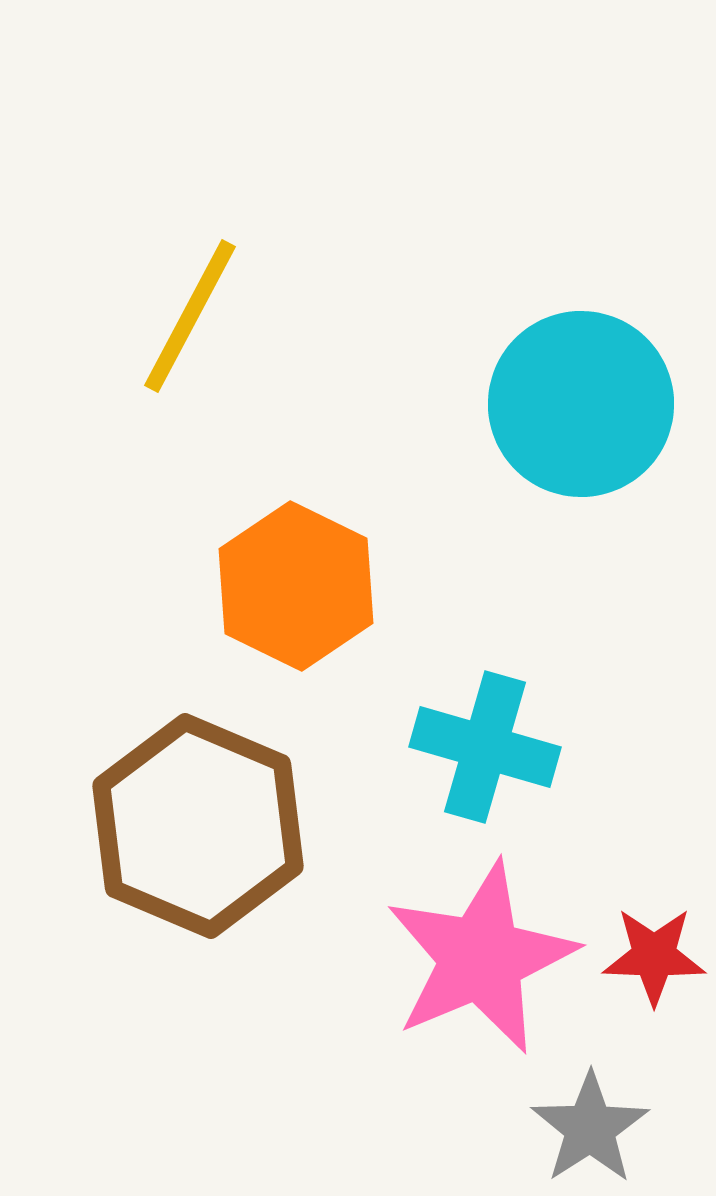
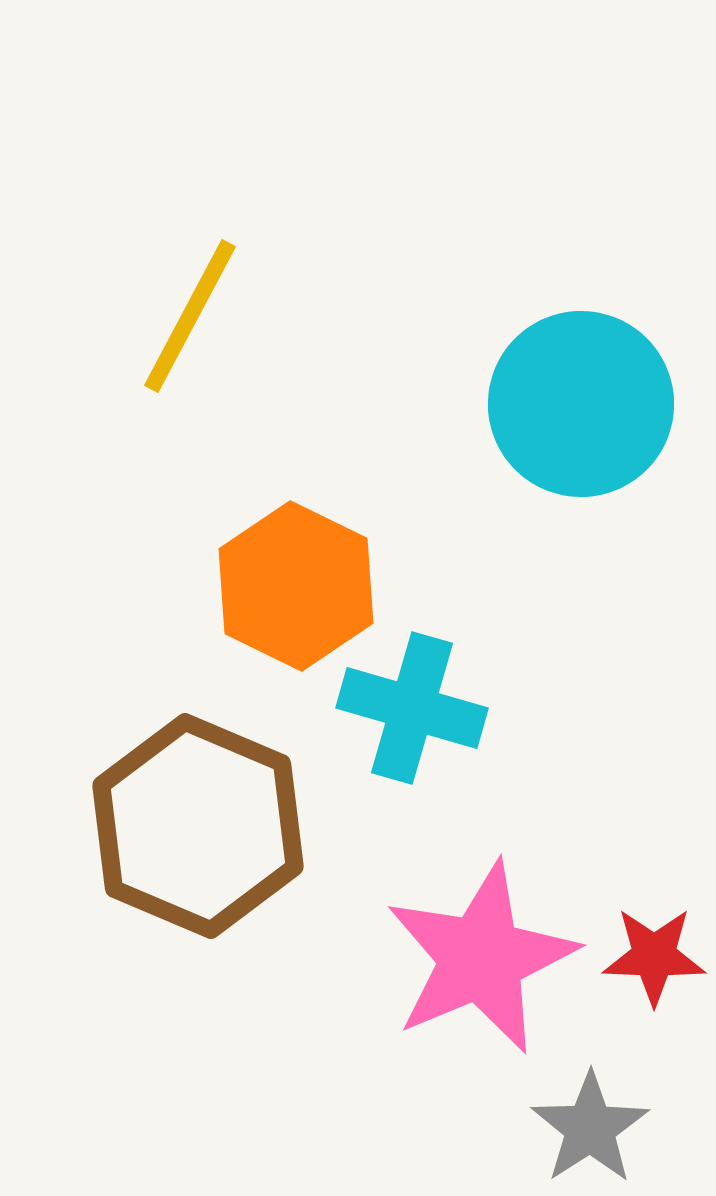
cyan cross: moved 73 px left, 39 px up
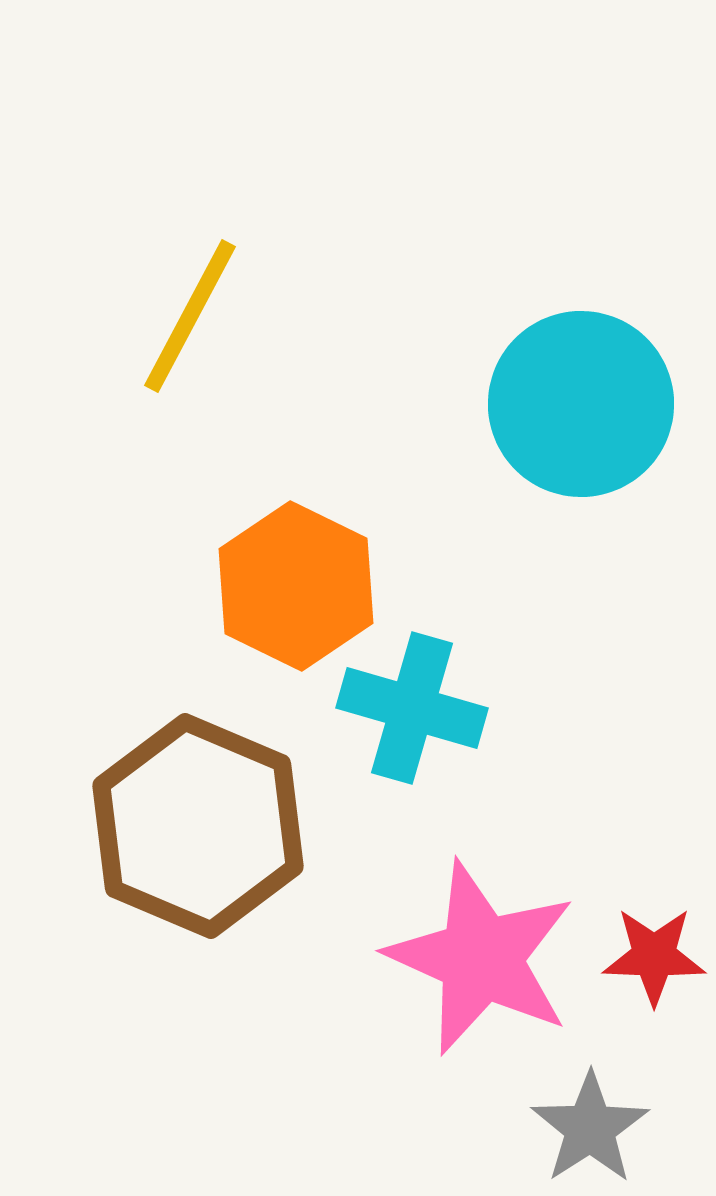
pink star: rotated 25 degrees counterclockwise
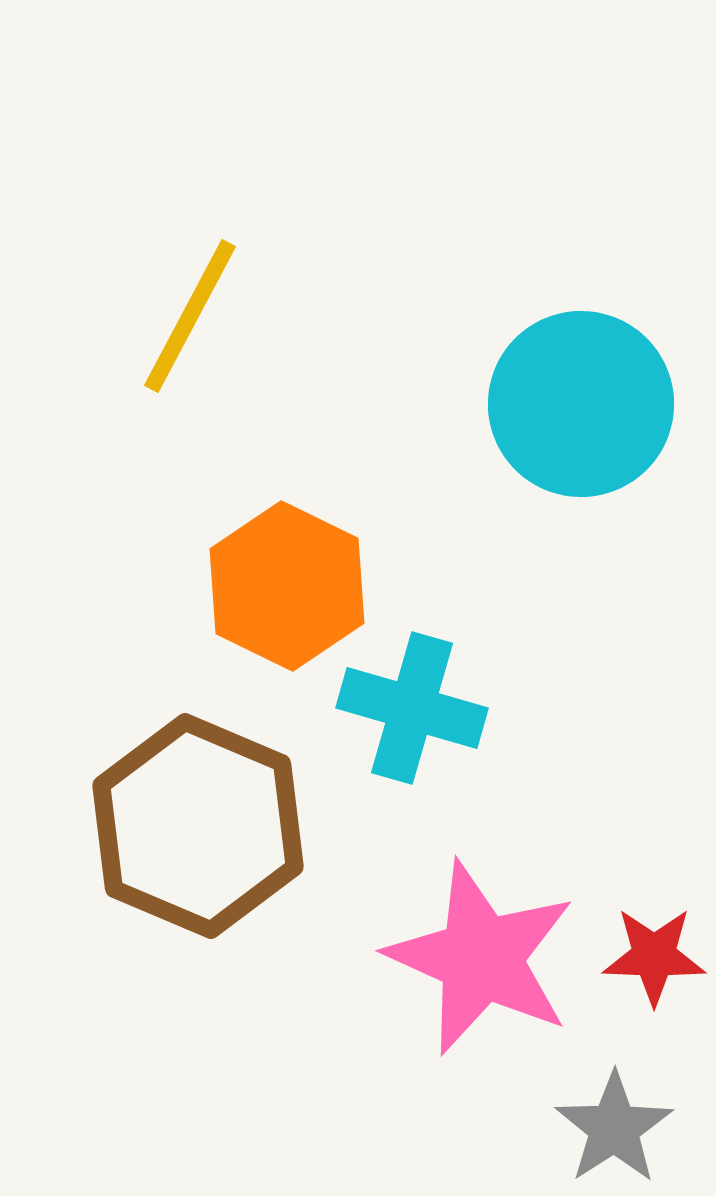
orange hexagon: moved 9 px left
gray star: moved 24 px right
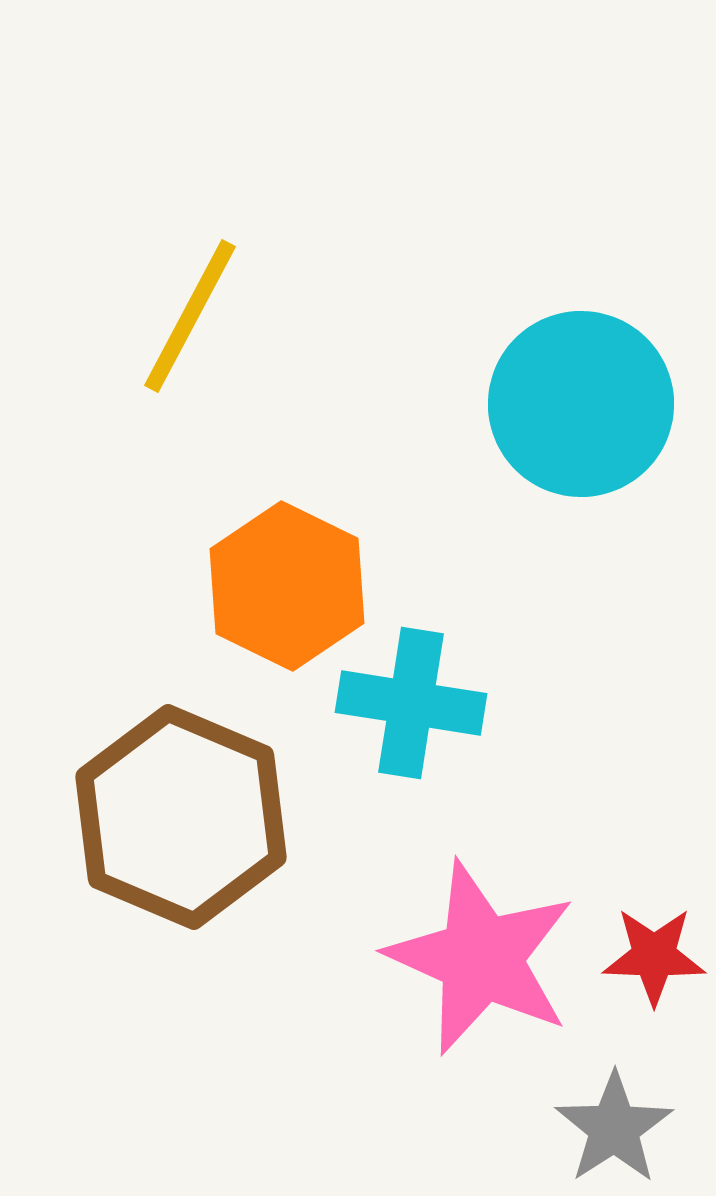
cyan cross: moved 1 px left, 5 px up; rotated 7 degrees counterclockwise
brown hexagon: moved 17 px left, 9 px up
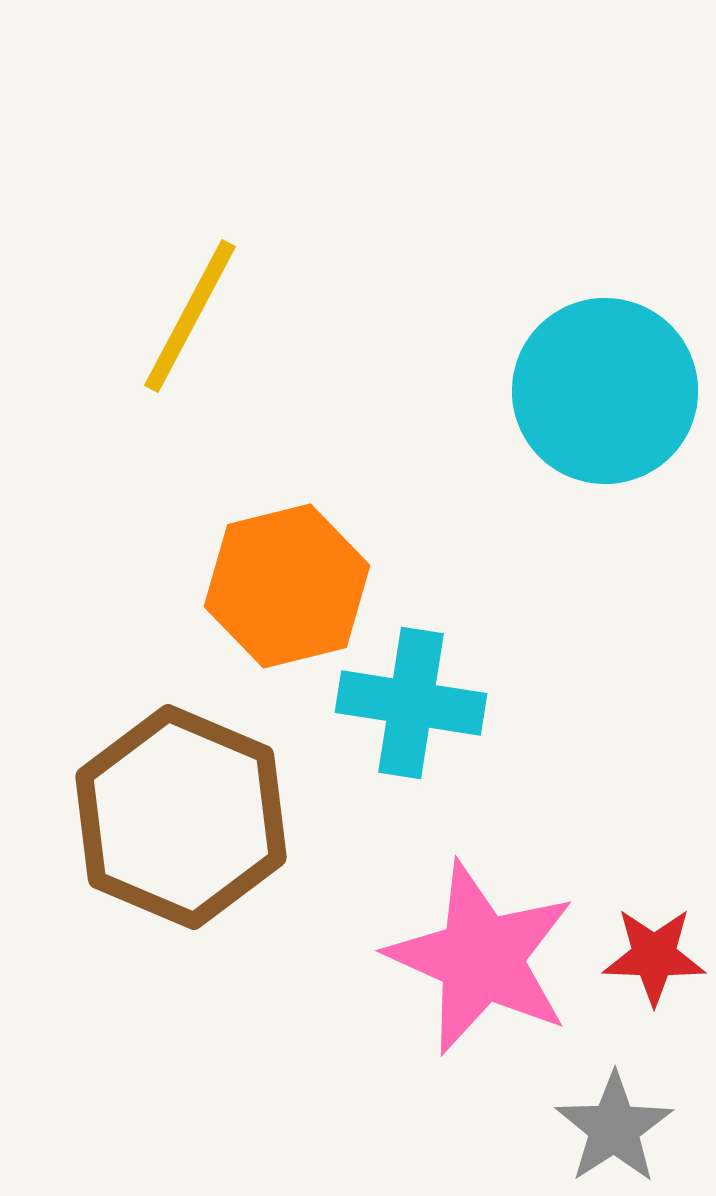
cyan circle: moved 24 px right, 13 px up
orange hexagon: rotated 20 degrees clockwise
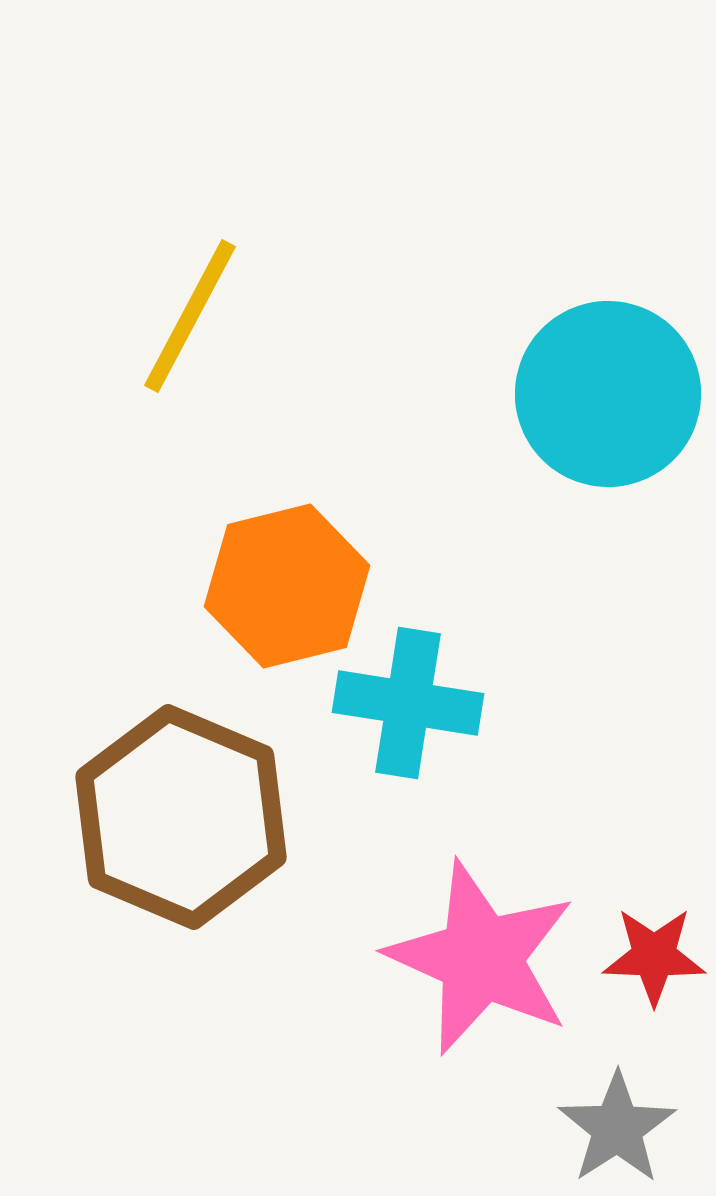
cyan circle: moved 3 px right, 3 px down
cyan cross: moved 3 px left
gray star: moved 3 px right
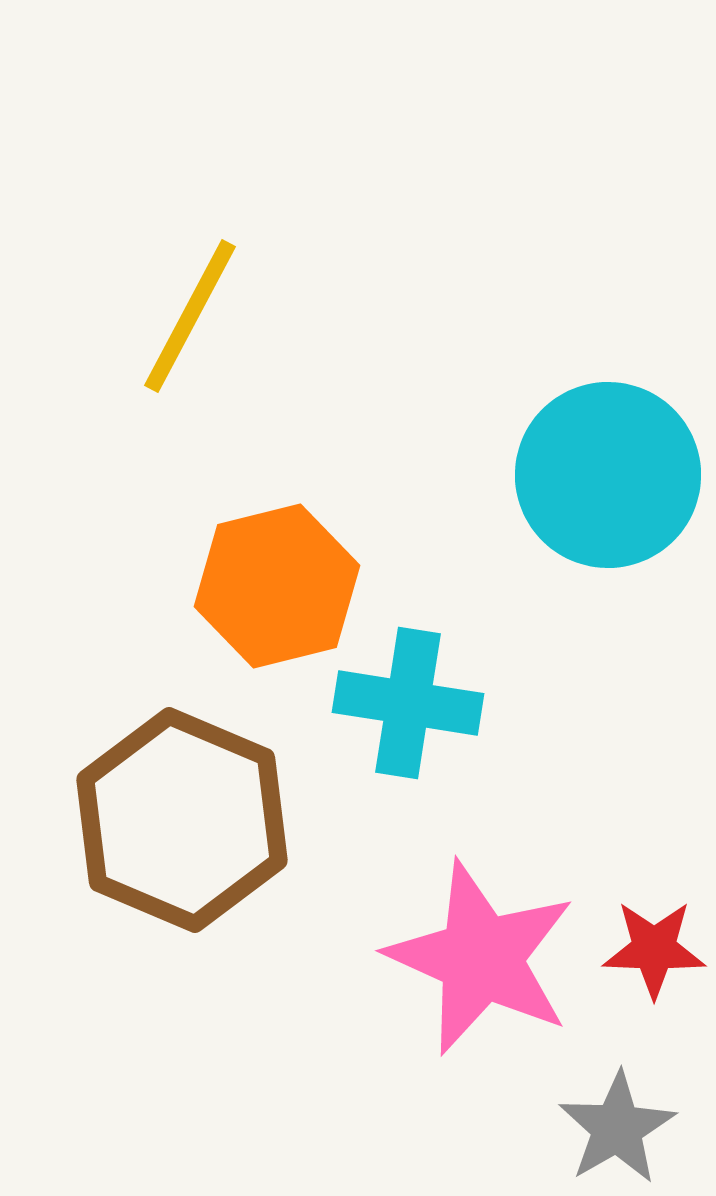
cyan circle: moved 81 px down
orange hexagon: moved 10 px left
brown hexagon: moved 1 px right, 3 px down
red star: moved 7 px up
gray star: rotated 3 degrees clockwise
